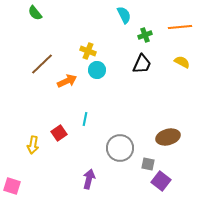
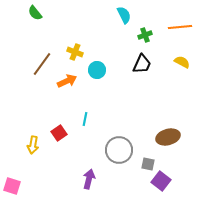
yellow cross: moved 13 px left, 1 px down
brown line: rotated 10 degrees counterclockwise
gray circle: moved 1 px left, 2 px down
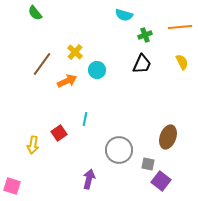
cyan semicircle: rotated 132 degrees clockwise
yellow cross: rotated 21 degrees clockwise
yellow semicircle: rotated 35 degrees clockwise
brown ellipse: rotated 55 degrees counterclockwise
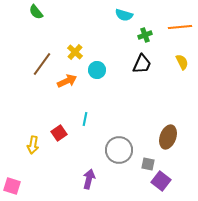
green semicircle: moved 1 px right, 1 px up
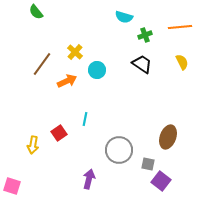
cyan semicircle: moved 2 px down
black trapezoid: rotated 80 degrees counterclockwise
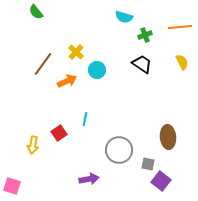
yellow cross: moved 1 px right
brown line: moved 1 px right
brown ellipse: rotated 25 degrees counterclockwise
purple arrow: rotated 66 degrees clockwise
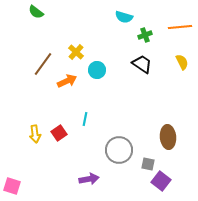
green semicircle: rotated 14 degrees counterclockwise
yellow arrow: moved 2 px right, 11 px up; rotated 18 degrees counterclockwise
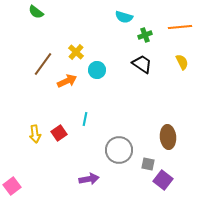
purple square: moved 2 px right, 1 px up
pink square: rotated 36 degrees clockwise
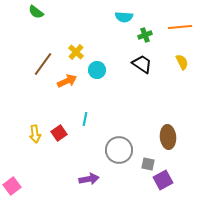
cyan semicircle: rotated 12 degrees counterclockwise
purple square: rotated 24 degrees clockwise
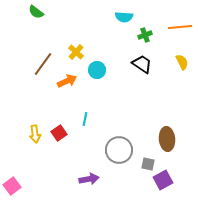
brown ellipse: moved 1 px left, 2 px down
